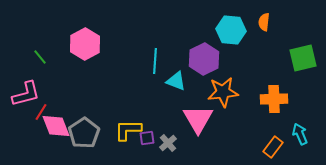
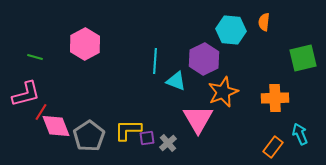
green line: moved 5 px left; rotated 35 degrees counterclockwise
orange star: rotated 16 degrees counterclockwise
orange cross: moved 1 px right, 1 px up
gray pentagon: moved 5 px right, 3 px down
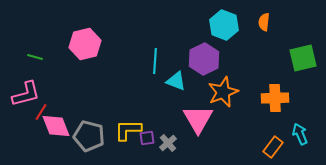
cyan hexagon: moved 7 px left, 5 px up; rotated 16 degrees clockwise
pink hexagon: rotated 16 degrees clockwise
gray pentagon: rotated 24 degrees counterclockwise
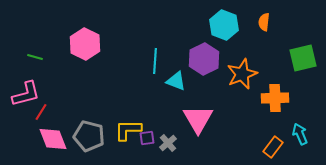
pink hexagon: rotated 20 degrees counterclockwise
orange star: moved 19 px right, 18 px up
pink diamond: moved 3 px left, 13 px down
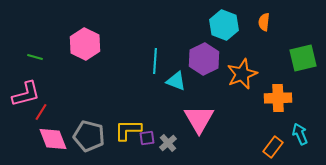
orange cross: moved 3 px right
pink triangle: moved 1 px right
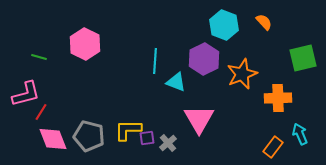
orange semicircle: rotated 132 degrees clockwise
green line: moved 4 px right
cyan triangle: moved 1 px down
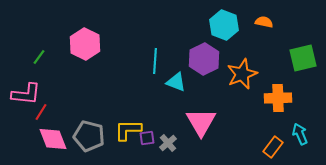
orange semicircle: rotated 36 degrees counterclockwise
green line: rotated 70 degrees counterclockwise
pink L-shape: rotated 20 degrees clockwise
pink triangle: moved 2 px right, 3 px down
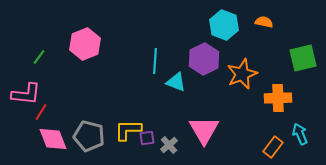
pink hexagon: rotated 12 degrees clockwise
pink triangle: moved 3 px right, 8 px down
gray cross: moved 1 px right, 2 px down
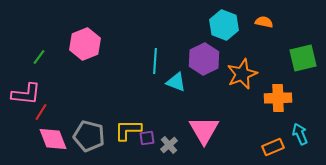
orange rectangle: rotated 30 degrees clockwise
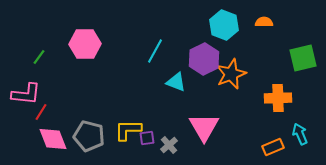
orange semicircle: rotated 12 degrees counterclockwise
pink hexagon: rotated 20 degrees clockwise
cyan line: moved 10 px up; rotated 25 degrees clockwise
orange star: moved 11 px left
pink triangle: moved 3 px up
